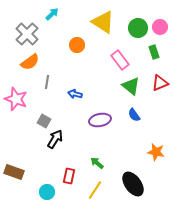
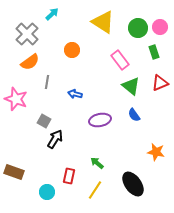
orange circle: moved 5 px left, 5 px down
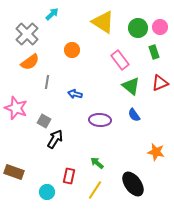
pink star: moved 9 px down
purple ellipse: rotated 15 degrees clockwise
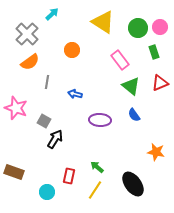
green arrow: moved 4 px down
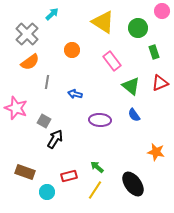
pink circle: moved 2 px right, 16 px up
pink rectangle: moved 8 px left, 1 px down
brown rectangle: moved 11 px right
red rectangle: rotated 63 degrees clockwise
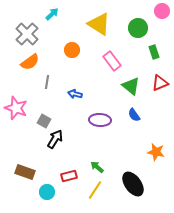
yellow triangle: moved 4 px left, 2 px down
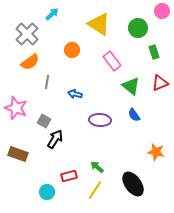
brown rectangle: moved 7 px left, 18 px up
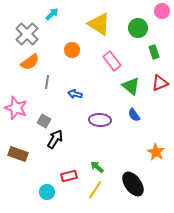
orange star: rotated 18 degrees clockwise
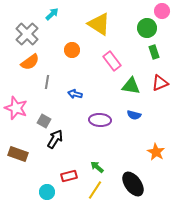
green circle: moved 9 px right
green triangle: rotated 30 degrees counterclockwise
blue semicircle: rotated 40 degrees counterclockwise
